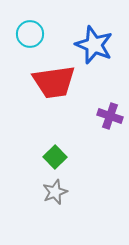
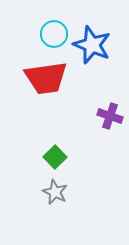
cyan circle: moved 24 px right
blue star: moved 2 px left
red trapezoid: moved 8 px left, 4 px up
gray star: rotated 25 degrees counterclockwise
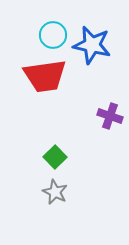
cyan circle: moved 1 px left, 1 px down
blue star: rotated 9 degrees counterclockwise
red trapezoid: moved 1 px left, 2 px up
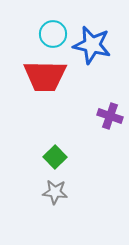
cyan circle: moved 1 px up
red trapezoid: rotated 9 degrees clockwise
gray star: rotated 20 degrees counterclockwise
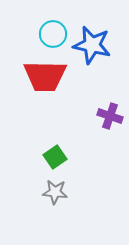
green square: rotated 10 degrees clockwise
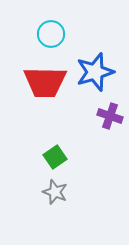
cyan circle: moved 2 px left
blue star: moved 3 px right, 27 px down; rotated 30 degrees counterclockwise
red trapezoid: moved 6 px down
gray star: rotated 15 degrees clockwise
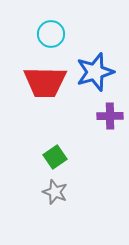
purple cross: rotated 20 degrees counterclockwise
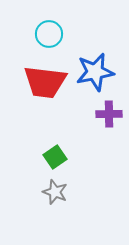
cyan circle: moved 2 px left
blue star: rotated 6 degrees clockwise
red trapezoid: rotated 6 degrees clockwise
purple cross: moved 1 px left, 2 px up
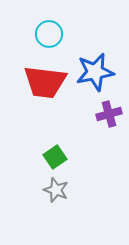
purple cross: rotated 15 degrees counterclockwise
gray star: moved 1 px right, 2 px up
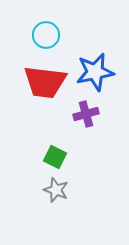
cyan circle: moved 3 px left, 1 px down
purple cross: moved 23 px left
green square: rotated 30 degrees counterclockwise
